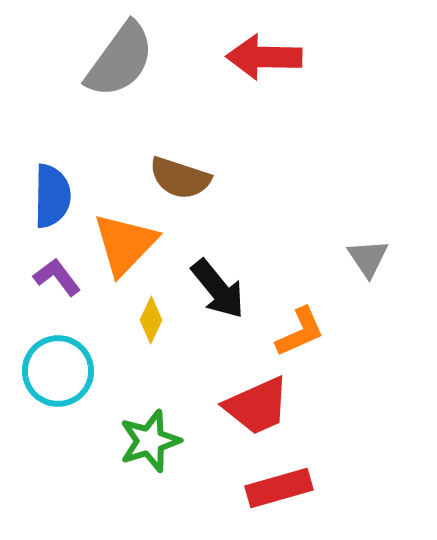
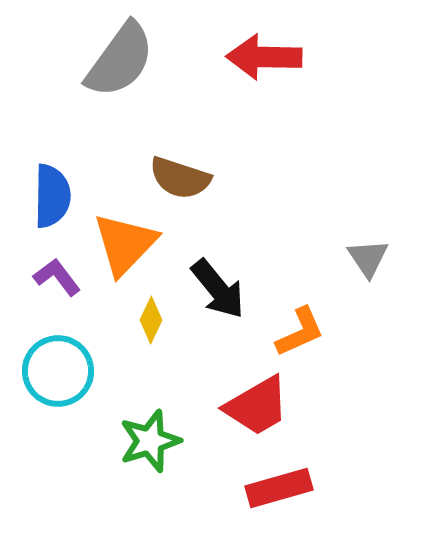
red trapezoid: rotated 6 degrees counterclockwise
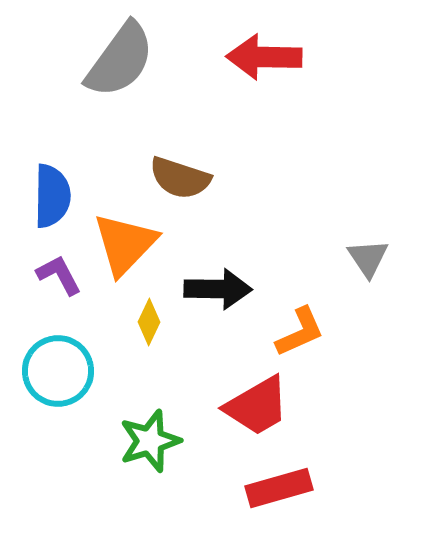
purple L-shape: moved 2 px right, 2 px up; rotated 9 degrees clockwise
black arrow: rotated 50 degrees counterclockwise
yellow diamond: moved 2 px left, 2 px down
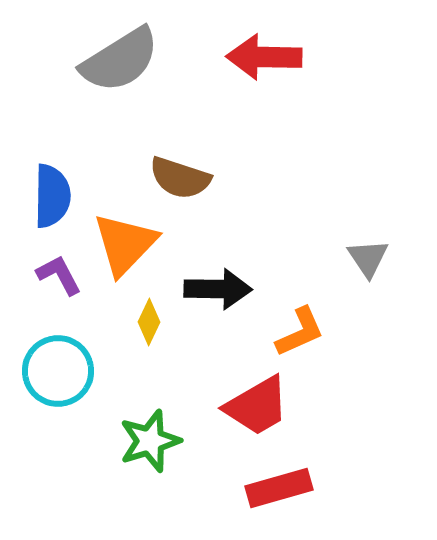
gray semicircle: rotated 22 degrees clockwise
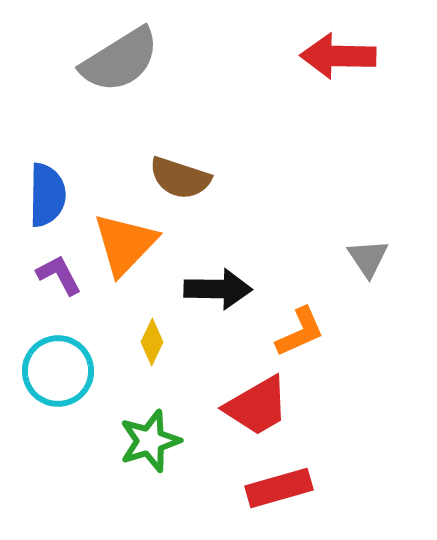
red arrow: moved 74 px right, 1 px up
blue semicircle: moved 5 px left, 1 px up
yellow diamond: moved 3 px right, 20 px down
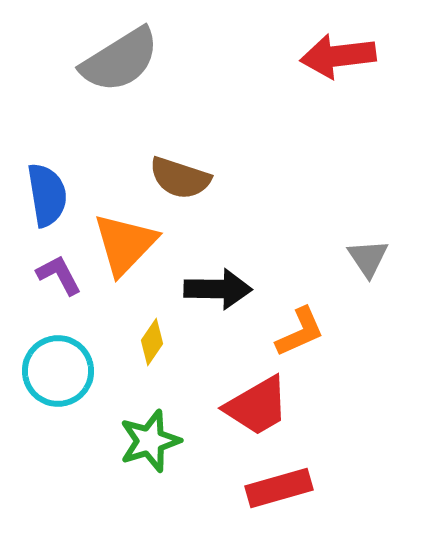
red arrow: rotated 8 degrees counterclockwise
blue semicircle: rotated 10 degrees counterclockwise
yellow diamond: rotated 9 degrees clockwise
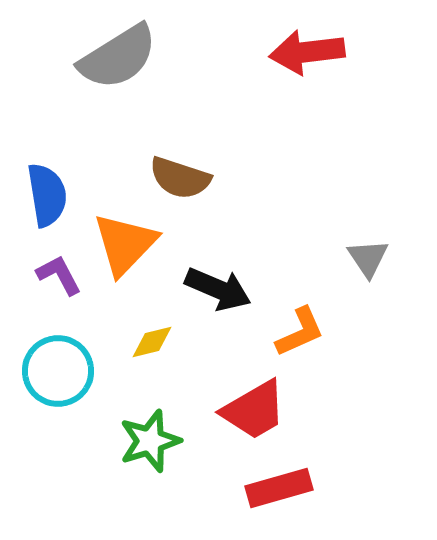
red arrow: moved 31 px left, 4 px up
gray semicircle: moved 2 px left, 3 px up
black arrow: rotated 22 degrees clockwise
yellow diamond: rotated 42 degrees clockwise
red trapezoid: moved 3 px left, 4 px down
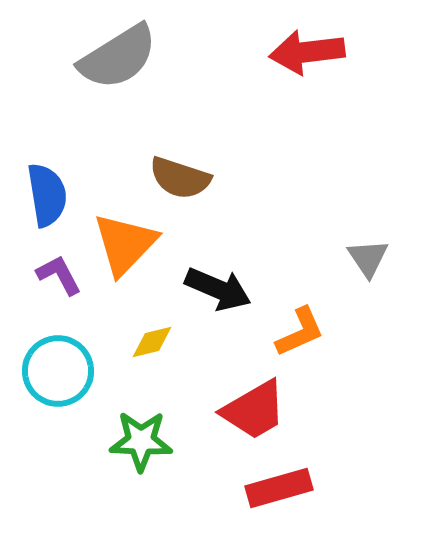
green star: moved 9 px left; rotated 20 degrees clockwise
